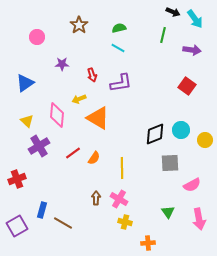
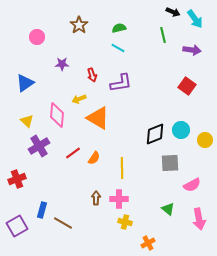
green line: rotated 28 degrees counterclockwise
pink cross: rotated 30 degrees counterclockwise
green triangle: moved 3 px up; rotated 16 degrees counterclockwise
orange cross: rotated 24 degrees counterclockwise
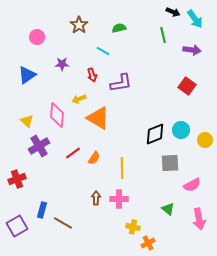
cyan line: moved 15 px left, 3 px down
blue triangle: moved 2 px right, 8 px up
yellow cross: moved 8 px right, 5 px down
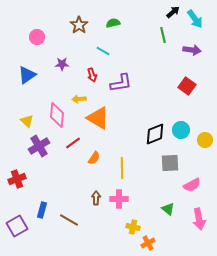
black arrow: rotated 64 degrees counterclockwise
green semicircle: moved 6 px left, 5 px up
yellow arrow: rotated 16 degrees clockwise
red line: moved 10 px up
brown line: moved 6 px right, 3 px up
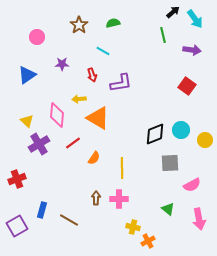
purple cross: moved 2 px up
orange cross: moved 2 px up
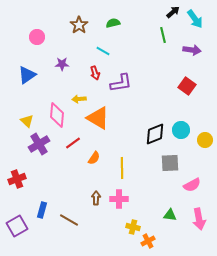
red arrow: moved 3 px right, 2 px up
green triangle: moved 2 px right, 6 px down; rotated 32 degrees counterclockwise
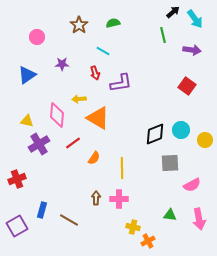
yellow triangle: rotated 32 degrees counterclockwise
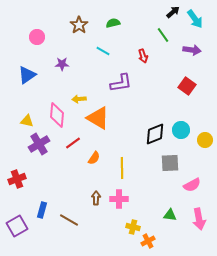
green line: rotated 21 degrees counterclockwise
red arrow: moved 48 px right, 17 px up
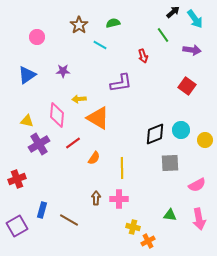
cyan line: moved 3 px left, 6 px up
purple star: moved 1 px right, 7 px down
pink semicircle: moved 5 px right
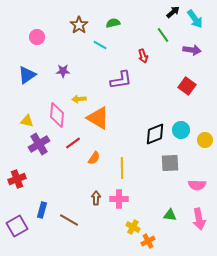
purple L-shape: moved 3 px up
pink semicircle: rotated 30 degrees clockwise
yellow cross: rotated 16 degrees clockwise
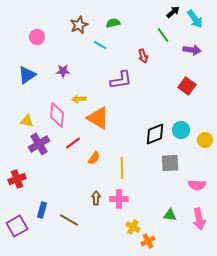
brown star: rotated 12 degrees clockwise
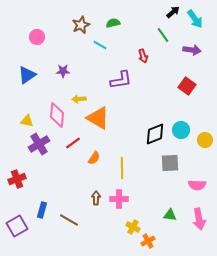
brown star: moved 2 px right
